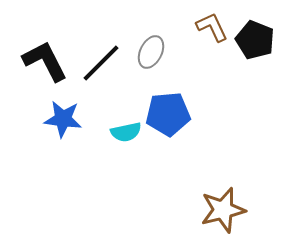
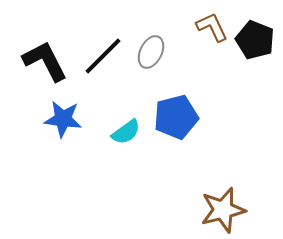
black line: moved 2 px right, 7 px up
blue pentagon: moved 8 px right, 3 px down; rotated 9 degrees counterclockwise
cyan semicircle: rotated 24 degrees counterclockwise
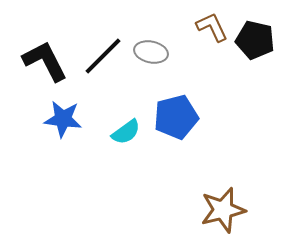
black pentagon: rotated 9 degrees counterclockwise
gray ellipse: rotated 76 degrees clockwise
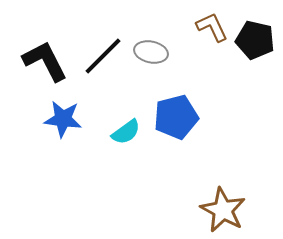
brown star: rotated 30 degrees counterclockwise
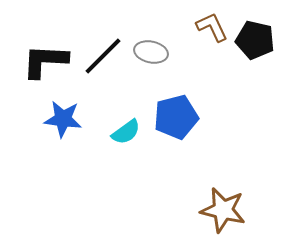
black L-shape: rotated 60 degrees counterclockwise
brown star: rotated 15 degrees counterclockwise
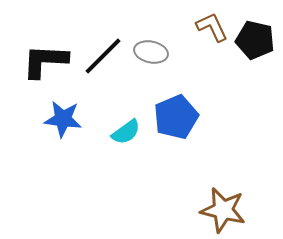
blue pentagon: rotated 9 degrees counterclockwise
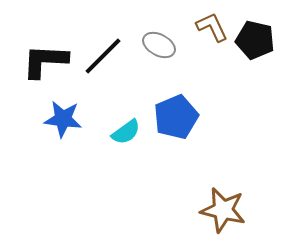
gray ellipse: moved 8 px right, 7 px up; rotated 16 degrees clockwise
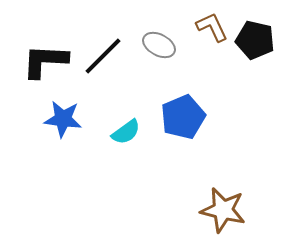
blue pentagon: moved 7 px right
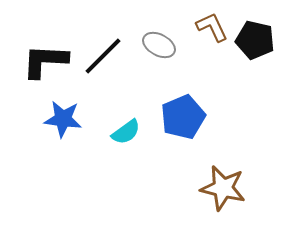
brown star: moved 22 px up
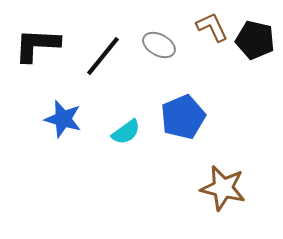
black line: rotated 6 degrees counterclockwise
black L-shape: moved 8 px left, 16 px up
blue star: rotated 9 degrees clockwise
